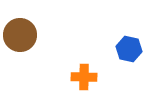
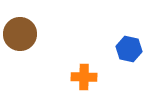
brown circle: moved 1 px up
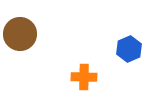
blue hexagon: rotated 25 degrees clockwise
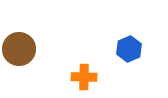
brown circle: moved 1 px left, 15 px down
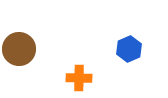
orange cross: moved 5 px left, 1 px down
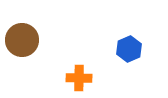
brown circle: moved 3 px right, 9 px up
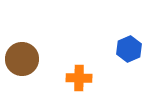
brown circle: moved 19 px down
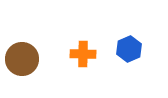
orange cross: moved 4 px right, 24 px up
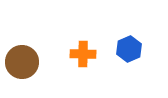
brown circle: moved 3 px down
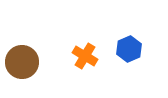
orange cross: moved 2 px right, 2 px down; rotated 30 degrees clockwise
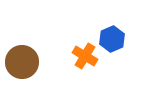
blue hexagon: moved 17 px left, 10 px up
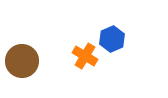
brown circle: moved 1 px up
